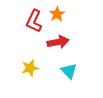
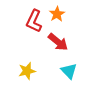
red arrow: rotated 50 degrees clockwise
yellow star: moved 3 px left, 3 px down
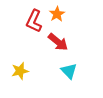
yellow star: moved 7 px left
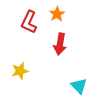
red L-shape: moved 5 px left, 1 px down
red arrow: moved 2 px right, 2 px down; rotated 60 degrees clockwise
cyan triangle: moved 10 px right, 15 px down
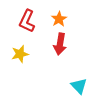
orange star: moved 2 px right, 5 px down
red L-shape: moved 2 px left, 1 px up
yellow star: moved 17 px up
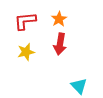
red L-shape: moved 2 px left; rotated 60 degrees clockwise
yellow star: moved 6 px right, 2 px up
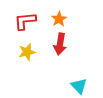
yellow star: moved 1 px right
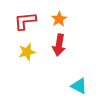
red arrow: moved 1 px left, 1 px down
cyan triangle: rotated 18 degrees counterclockwise
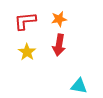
orange star: rotated 21 degrees clockwise
yellow star: rotated 24 degrees counterclockwise
cyan triangle: rotated 18 degrees counterclockwise
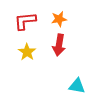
cyan triangle: moved 2 px left
